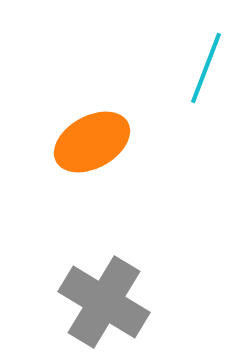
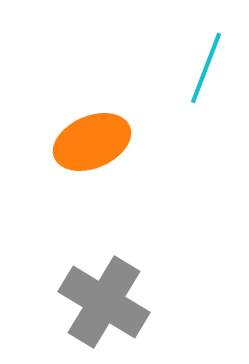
orange ellipse: rotated 6 degrees clockwise
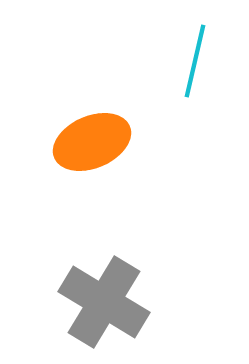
cyan line: moved 11 px left, 7 px up; rotated 8 degrees counterclockwise
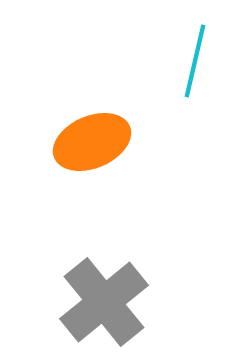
gray cross: rotated 20 degrees clockwise
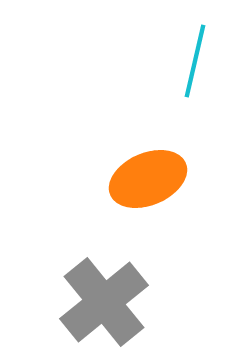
orange ellipse: moved 56 px right, 37 px down
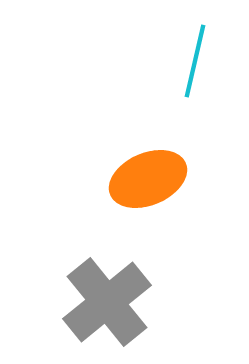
gray cross: moved 3 px right
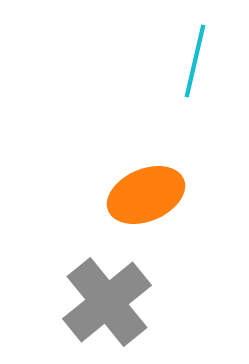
orange ellipse: moved 2 px left, 16 px down
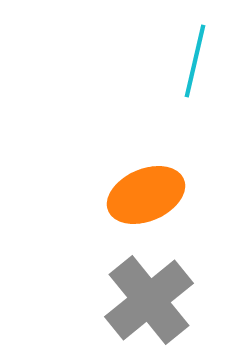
gray cross: moved 42 px right, 2 px up
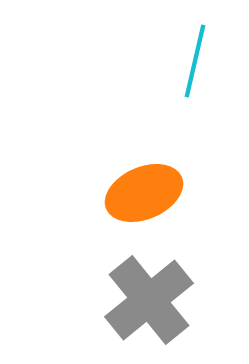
orange ellipse: moved 2 px left, 2 px up
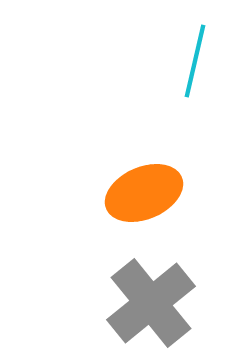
gray cross: moved 2 px right, 3 px down
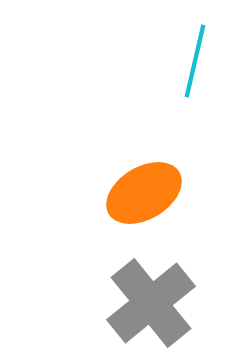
orange ellipse: rotated 8 degrees counterclockwise
